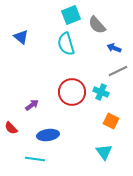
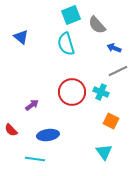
red semicircle: moved 2 px down
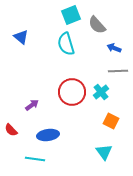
gray line: rotated 24 degrees clockwise
cyan cross: rotated 28 degrees clockwise
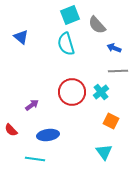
cyan square: moved 1 px left
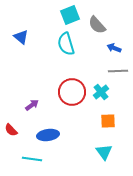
orange square: moved 3 px left; rotated 28 degrees counterclockwise
cyan line: moved 3 px left
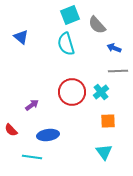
cyan line: moved 2 px up
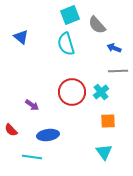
purple arrow: rotated 72 degrees clockwise
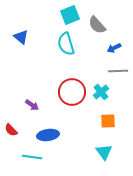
blue arrow: rotated 48 degrees counterclockwise
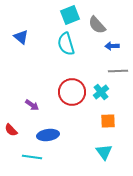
blue arrow: moved 2 px left, 2 px up; rotated 24 degrees clockwise
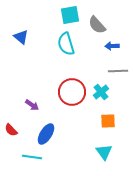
cyan square: rotated 12 degrees clockwise
blue ellipse: moved 2 px left, 1 px up; rotated 50 degrees counterclockwise
